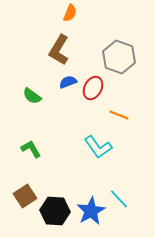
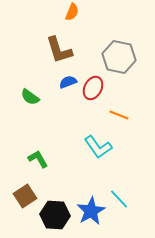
orange semicircle: moved 2 px right, 1 px up
brown L-shape: rotated 48 degrees counterclockwise
gray hexagon: rotated 8 degrees counterclockwise
green semicircle: moved 2 px left, 1 px down
green L-shape: moved 7 px right, 10 px down
black hexagon: moved 4 px down
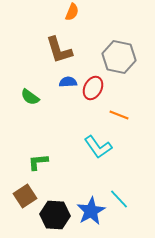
blue semicircle: rotated 18 degrees clockwise
green L-shape: moved 3 px down; rotated 65 degrees counterclockwise
